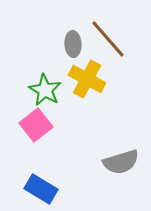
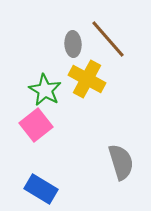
gray semicircle: rotated 90 degrees counterclockwise
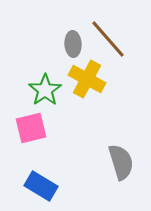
green star: rotated 8 degrees clockwise
pink square: moved 5 px left, 3 px down; rotated 24 degrees clockwise
blue rectangle: moved 3 px up
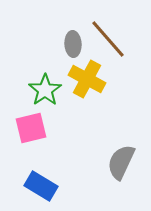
gray semicircle: rotated 138 degrees counterclockwise
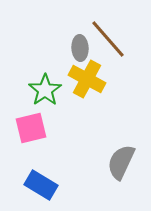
gray ellipse: moved 7 px right, 4 px down
blue rectangle: moved 1 px up
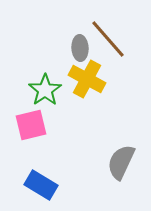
pink square: moved 3 px up
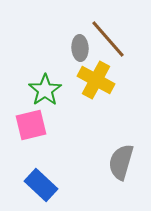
yellow cross: moved 9 px right, 1 px down
gray semicircle: rotated 9 degrees counterclockwise
blue rectangle: rotated 12 degrees clockwise
